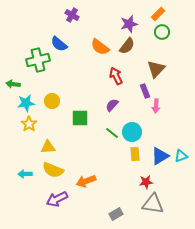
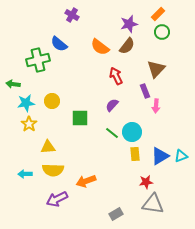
yellow semicircle: rotated 20 degrees counterclockwise
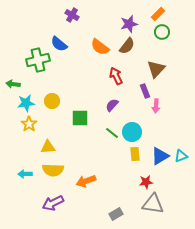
purple arrow: moved 4 px left, 4 px down
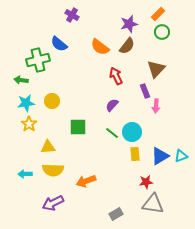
green arrow: moved 8 px right, 4 px up
green square: moved 2 px left, 9 px down
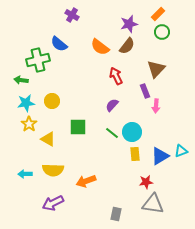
yellow triangle: moved 8 px up; rotated 35 degrees clockwise
cyan triangle: moved 5 px up
gray rectangle: rotated 48 degrees counterclockwise
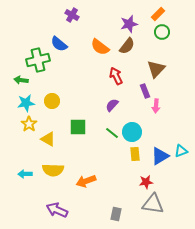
purple arrow: moved 4 px right, 7 px down; rotated 50 degrees clockwise
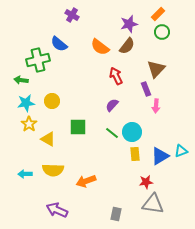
purple rectangle: moved 1 px right, 2 px up
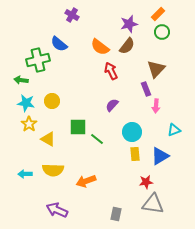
red arrow: moved 5 px left, 5 px up
cyan star: rotated 18 degrees clockwise
green line: moved 15 px left, 6 px down
cyan triangle: moved 7 px left, 21 px up
